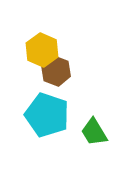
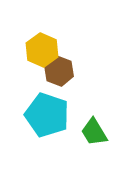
brown hexagon: moved 3 px right
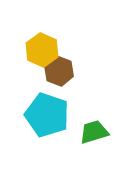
green trapezoid: rotated 104 degrees clockwise
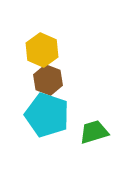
brown hexagon: moved 11 px left, 9 px down
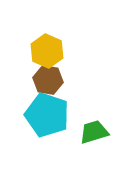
yellow hexagon: moved 5 px right, 1 px down
brown hexagon: rotated 12 degrees counterclockwise
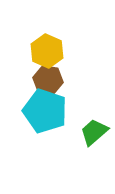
cyan pentagon: moved 2 px left, 4 px up
green trapezoid: rotated 24 degrees counterclockwise
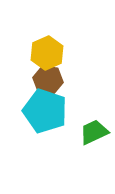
yellow hexagon: moved 2 px down; rotated 12 degrees clockwise
green trapezoid: rotated 16 degrees clockwise
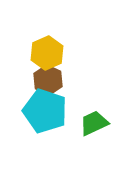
brown hexagon: rotated 16 degrees clockwise
green trapezoid: moved 9 px up
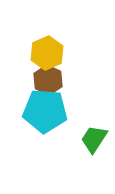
cyan pentagon: rotated 15 degrees counterclockwise
green trapezoid: moved 16 px down; rotated 32 degrees counterclockwise
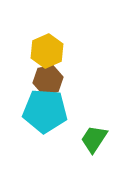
yellow hexagon: moved 2 px up
brown hexagon: rotated 24 degrees clockwise
